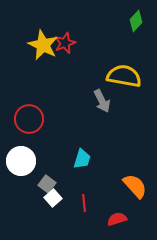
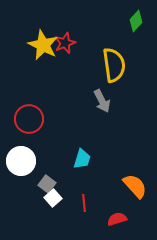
yellow semicircle: moved 10 px left, 11 px up; rotated 72 degrees clockwise
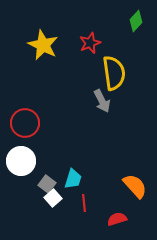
red star: moved 25 px right
yellow semicircle: moved 8 px down
red circle: moved 4 px left, 4 px down
cyan trapezoid: moved 9 px left, 20 px down
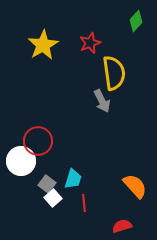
yellow star: rotated 16 degrees clockwise
red circle: moved 13 px right, 18 px down
red semicircle: moved 5 px right, 7 px down
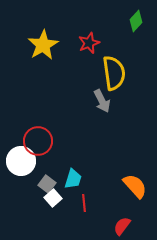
red star: moved 1 px left
red semicircle: rotated 36 degrees counterclockwise
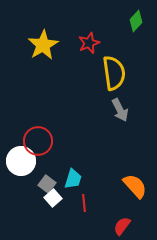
gray arrow: moved 18 px right, 9 px down
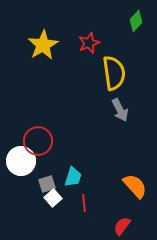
cyan trapezoid: moved 2 px up
gray square: rotated 36 degrees clockwise
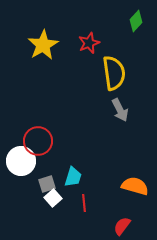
orange semicircle: rotated 32 degrees counterclockwise
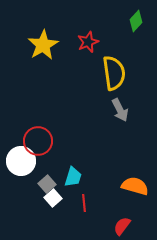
red star: moved 1 px left, 1 px up
gray square: rotated 24 degrees counterclockwise
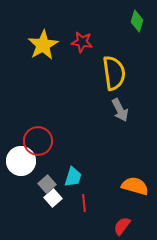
green diamond: moved 1 px right; rotated 25 degrees counterclockwise
red star: moved 6 px left; rotated 30 degrees clockwise
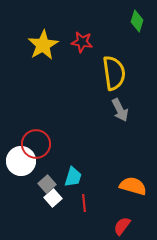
red circle: moved 2 px left, 3 px down
orange semicircle: moved 2 px left
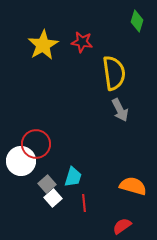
red semicircle: rotated 18 degrees clockwise
